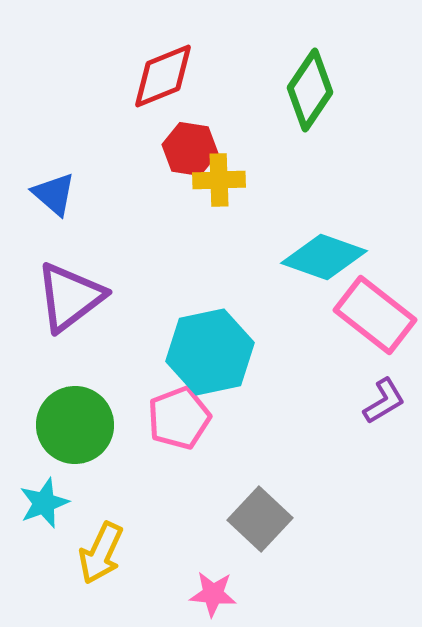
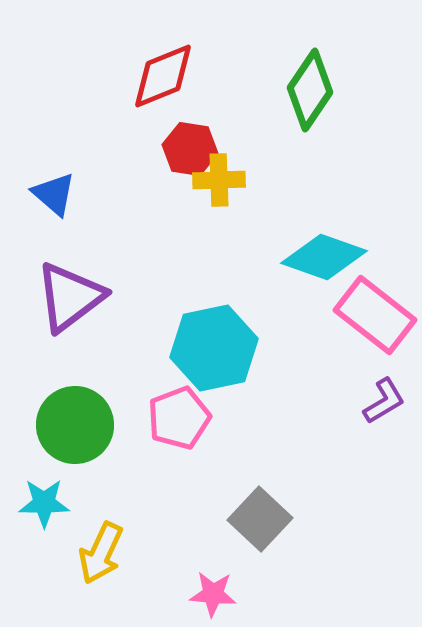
cyan hexagon: moved 4 px right, 4 px up
cyan star: rotated 21 degrees clockwise
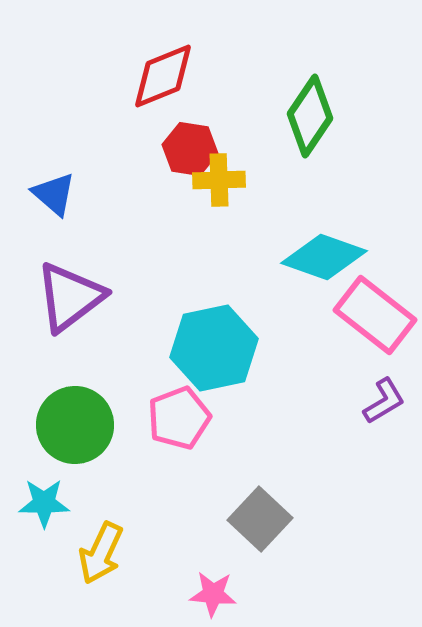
green diamond: moved 26 px down
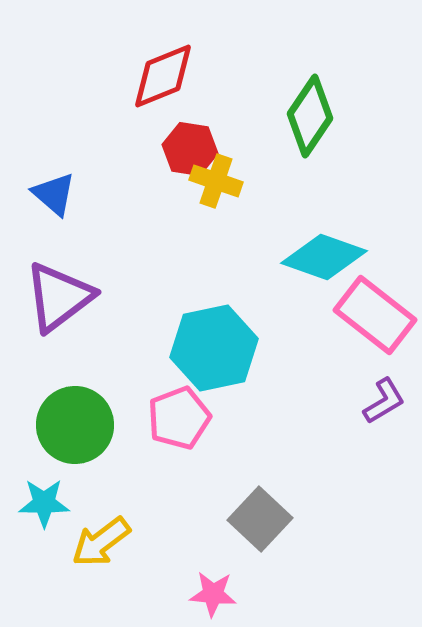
yellow cross: moved 3 px left, 1 px down; rotated 21 degrees clockwise
purple triangle: moved 11 px left
yellow arrow: moved 11 px up; rotated 28 degrees clockwise
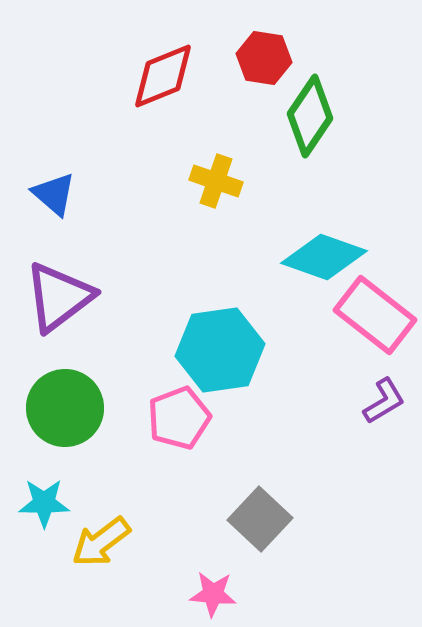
red hexagon: moved 74 px right, 91 px up
cyan hexagon: moved 6 px right, 2 px down; rotated 4 degrees clockwise
green circle: moved 10 px left, 17 px up
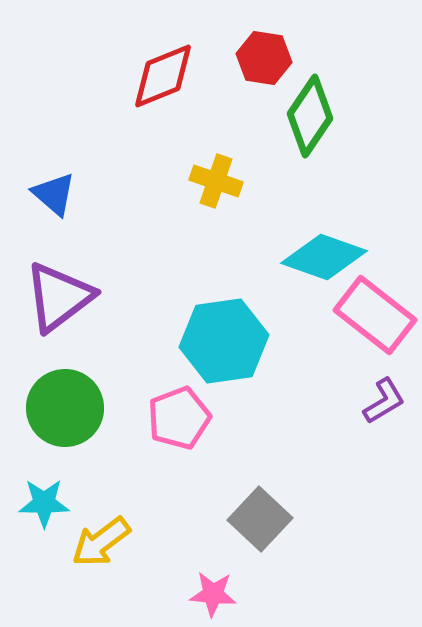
cyan hexagon: moved 4 px right, 9 px up
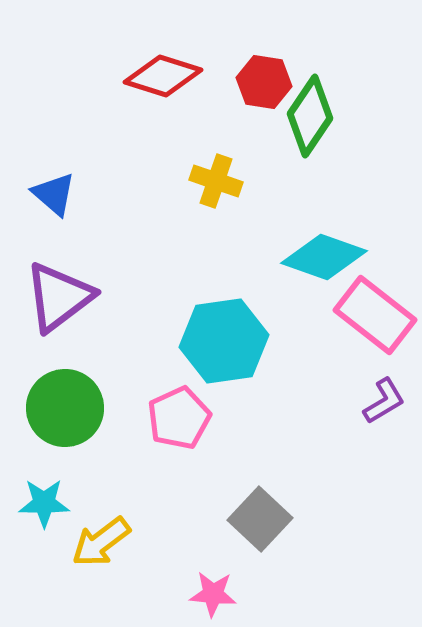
red hexagon: moved 24 px down
red diamond: rotated 40 degrees clockwise
pink pentagon: rotated 4 degrees counterclockwise
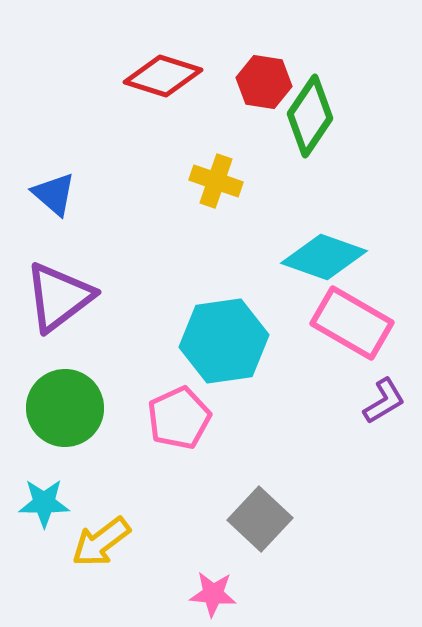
pink rectangle: moved 23 px left, 8 px down; rotated 8 degrees counterclockwise
